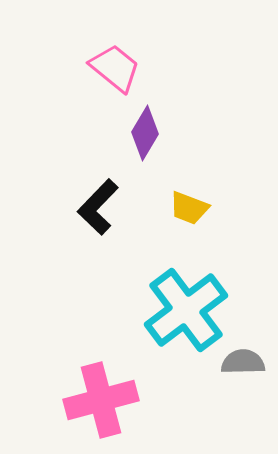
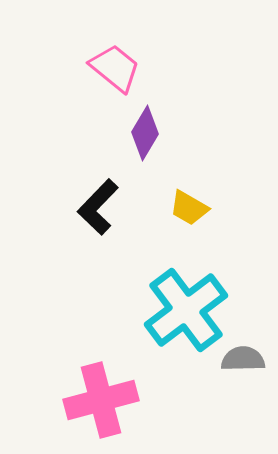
yellow trapezoid: rotated 9 degrees clockwise
gray semicircle: moved 3 px up
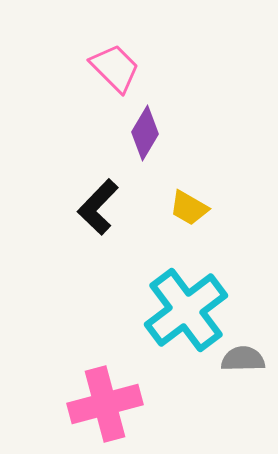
pink trapezoid: rotated 6 degrees clockwise
pink cross: moved 4 px right, 4 px down
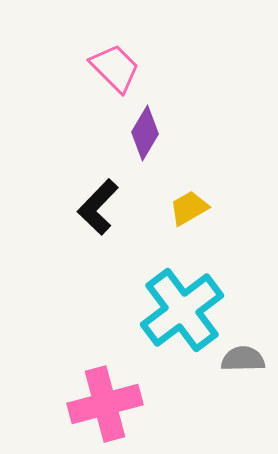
yellow trapezoid: rotated 120 degrees clockwise
cyan cross: moved 4 px left
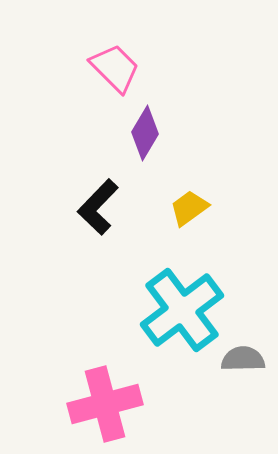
yellow trapezoid: rotated 6 degrees counterclockwise
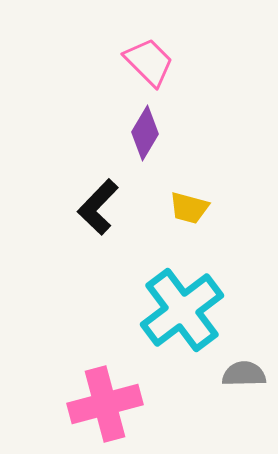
pink trapezoid: moved 34 px right, 6 px up
yellow trapezoid: rotated 129 degrees counterclockwise
gray semicircle: moved 1 px right, 15 px down
